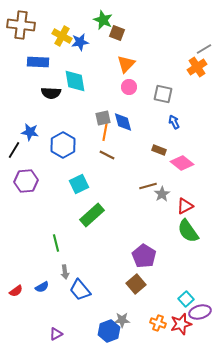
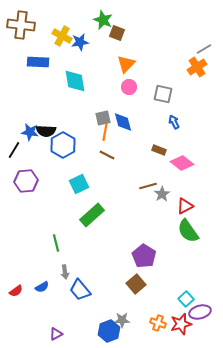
black semicircle at (51, 93): moved 5 px left, 38 px down
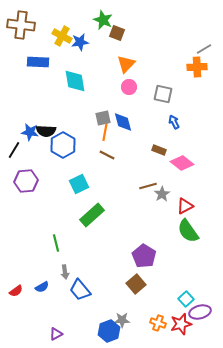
orange cross at (197, 67): rotated 30 degrees clockwise
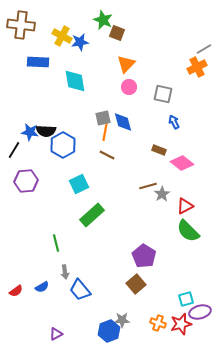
orange cross at (197, 67): rotated 24 degrees counterclockwise
green semicircle at (188, 231): rotated 10 degrees counterclockwise
cyan square at (186, 299): rotated 28 degrees clockwise
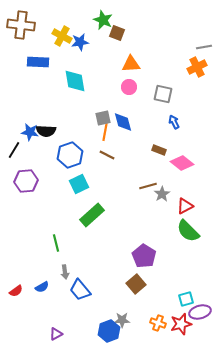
gray line at (204, 49): moved 2 px up; rotated 21 degrees clockwise
orange triangle at (126, 64): moved 5 px right; rotated 42 degrees clockwise
blue hexagon at (63, 145): moved 7 px right, 10 px down; rotated 10 degrees clockwise
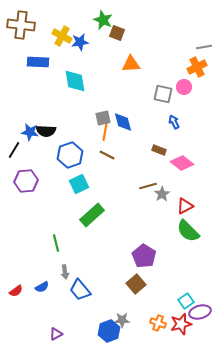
pink circle at (129, 87): moved 55 px right
cyan square at (186, 299): moved 2 px down; rotated 21 degrees counterclockwise
